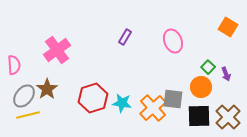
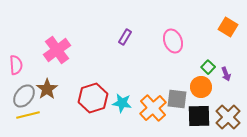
pink semicircle: moved 2 px right
gray square: moved 4 px right
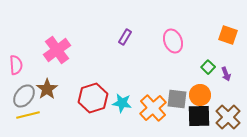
orange square: moved 8 px down; rotated 12 degrees counterclockwise
orange circle: moved 1 px left, 8 px down
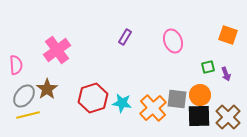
green square: rotated 32 degrees clockwise
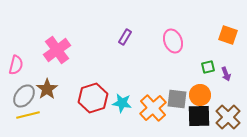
pink semicircle: rotated 18 degrees clockwise
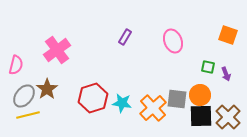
green square: rotated 24 degrees clockwise
black square: moved 2 px right
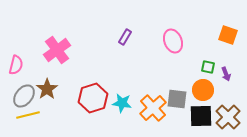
orange circle: moved 3 px right, 5 px up
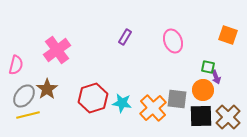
purple arrow: moved 10 px left, 3 px down
